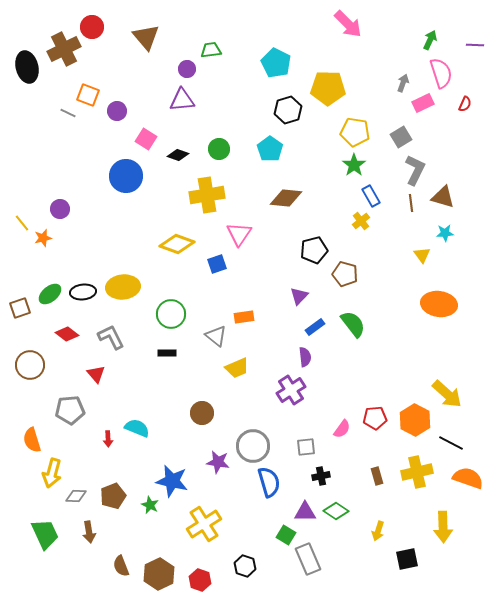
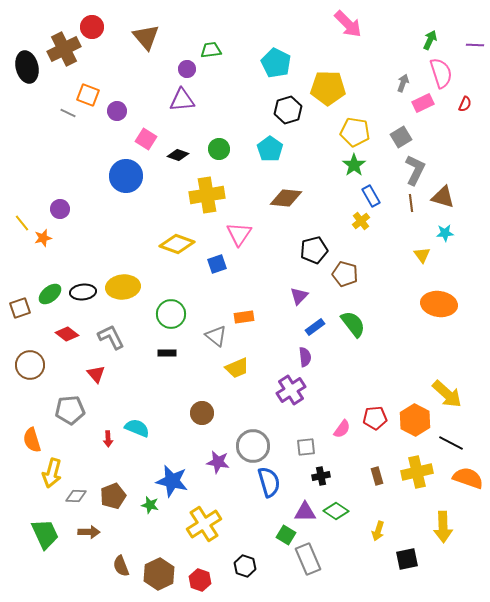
green star at (150, 505): rotated 12 degrees counterclockwise
brown arrow at (89, 532): rotated 80 degrees counterclockwise
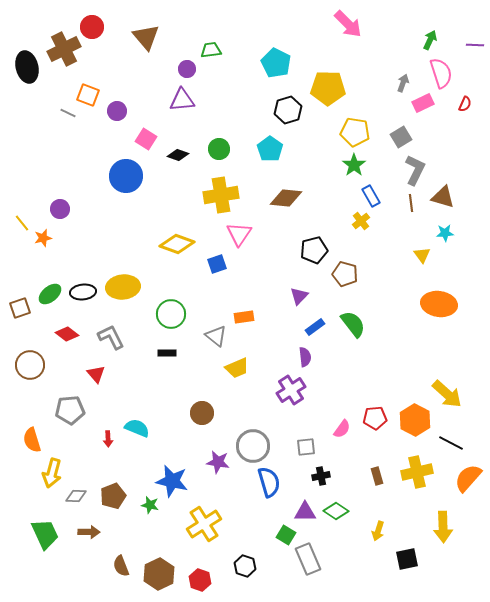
yellow cross at (207, 195): moved 14 px right
orange semicircle at (468, 478): rotated 68 degrees counterclockwise
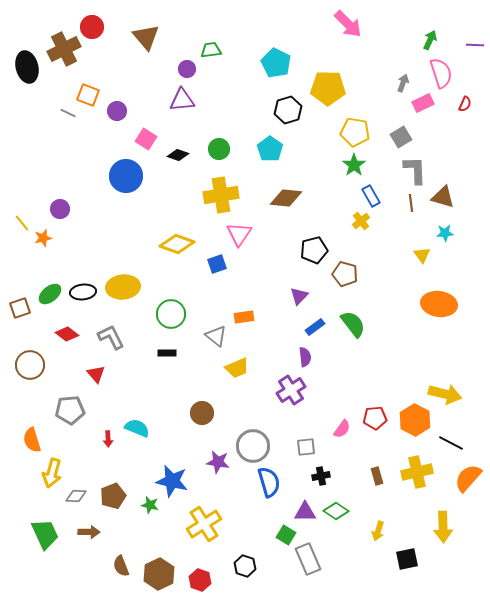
gray L-shape at (415, 170): rotated 28 degrees counterclockwise
yellow arrow at (447, 394): moved 2 px left; rotated 28 degrees counterclockwise
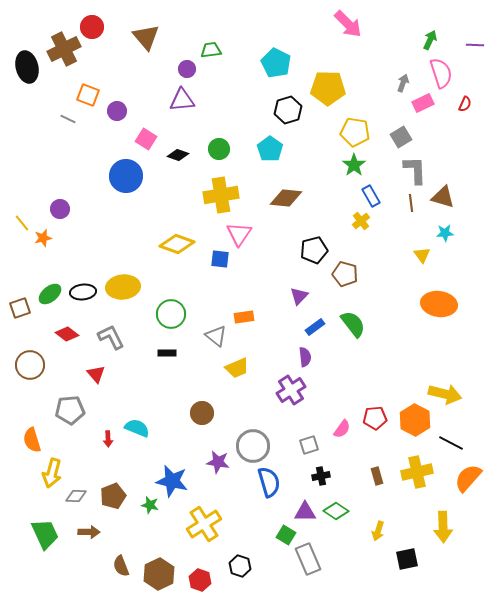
gray line at (68, 113): moved 6 px down
blue square at (217, 264): moved 3 px right, 5 px up; rotated 24 degrees clockwise
gray square at (306, 447): moved 3 px right, 2 px up; rotated 12 degrees counterclockwise
black hexagon at (245, 566): moved 5 px left
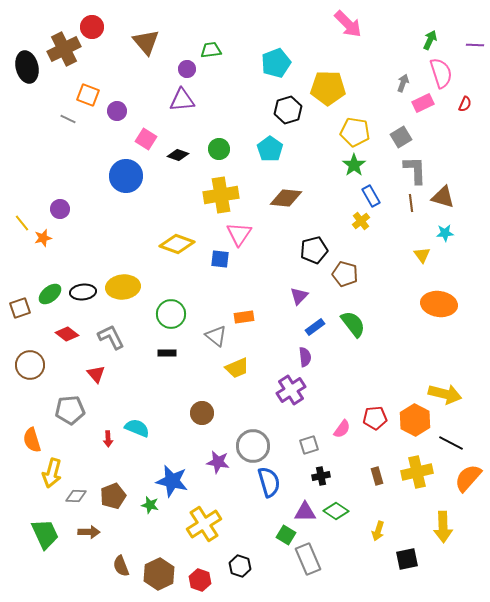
brown triangle at (146, 37): moved 5 px down
cyan pentagon at (276, 63): rotated 24 degrees clockwise
